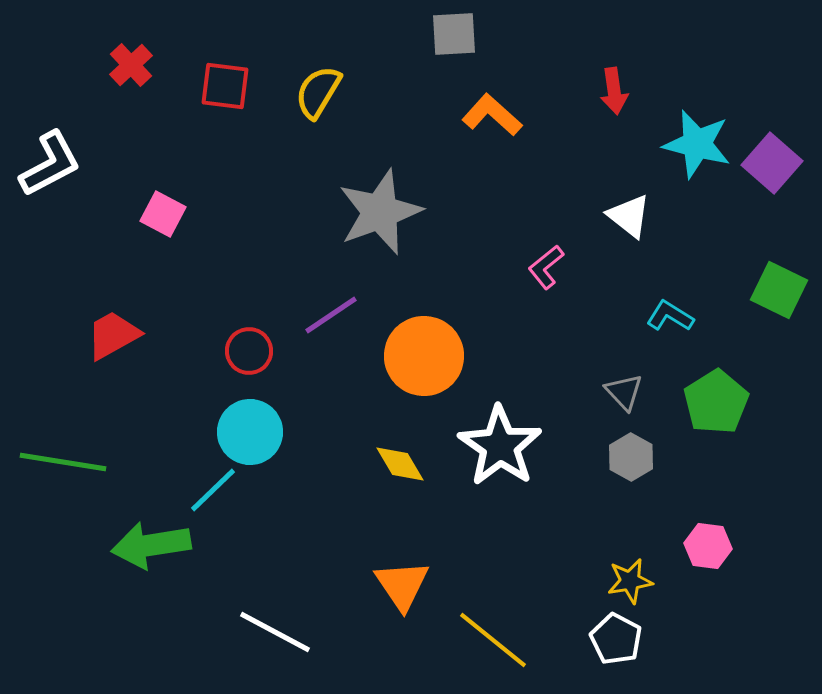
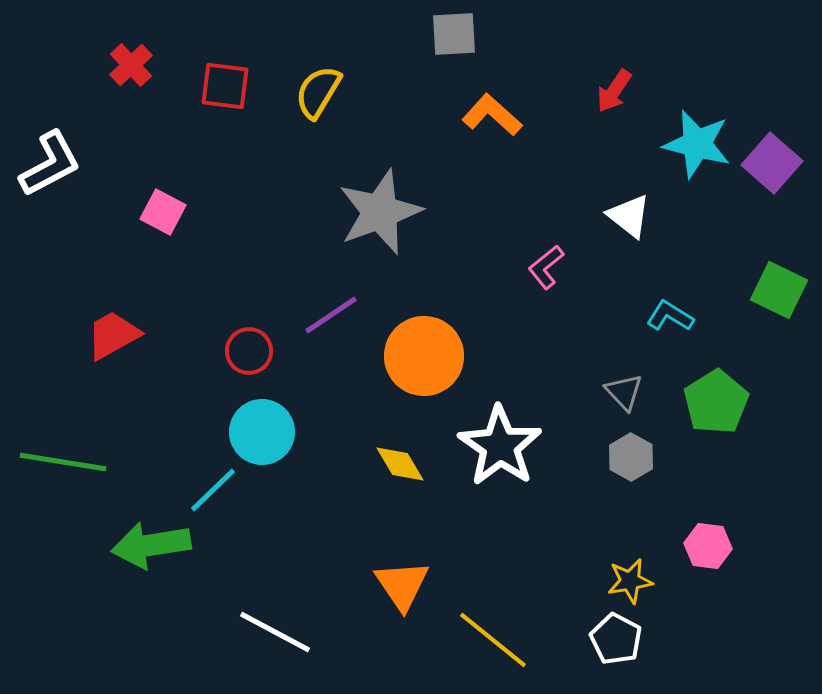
red arrow: rotated 42 degrees clockwise
pink square: moved 2 px up
cyan circle: moved 12 px right
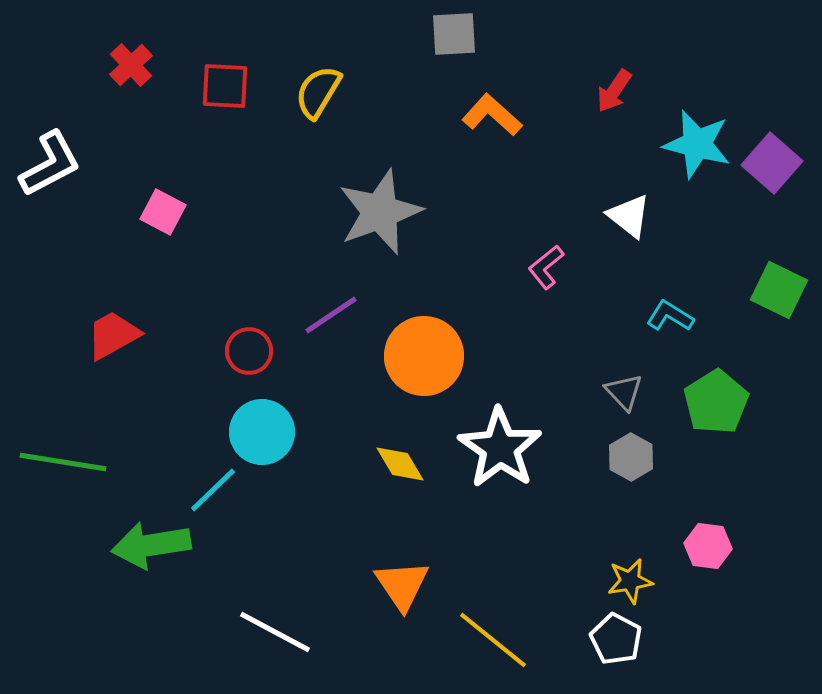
red square: rotated 4 degrees counterclockwise
white star: moved 2 px down
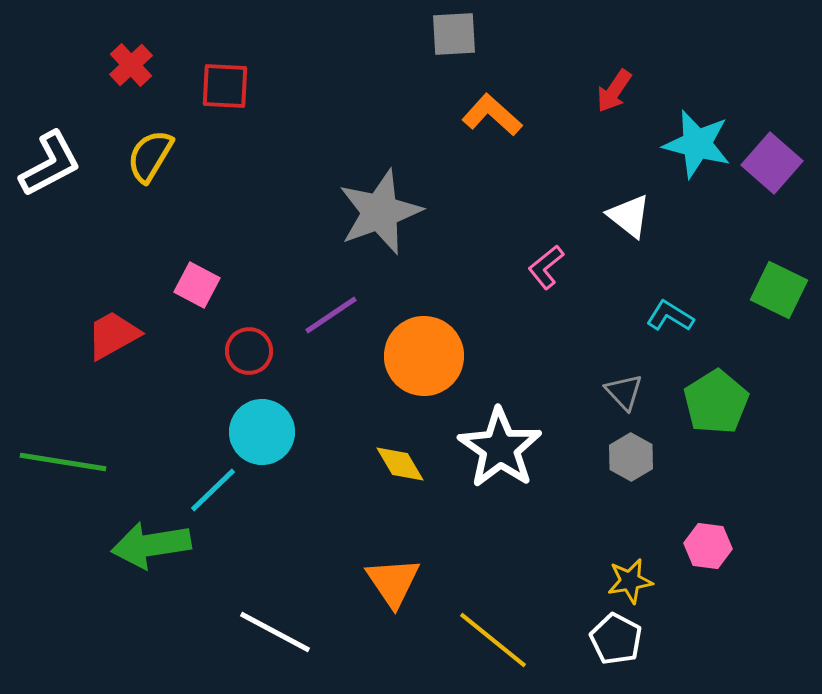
yellow semicircle: moved 168 px left, 64 px down
pink square: moved 34 px right, 73 px down
orange triangle: moved 9 px left, 3 px up
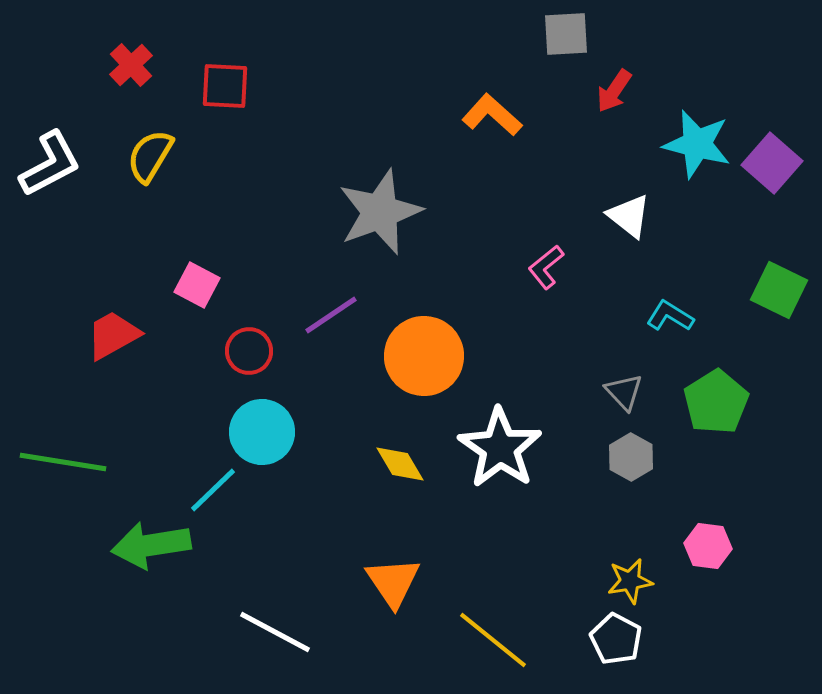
gray square: moved 112 px right
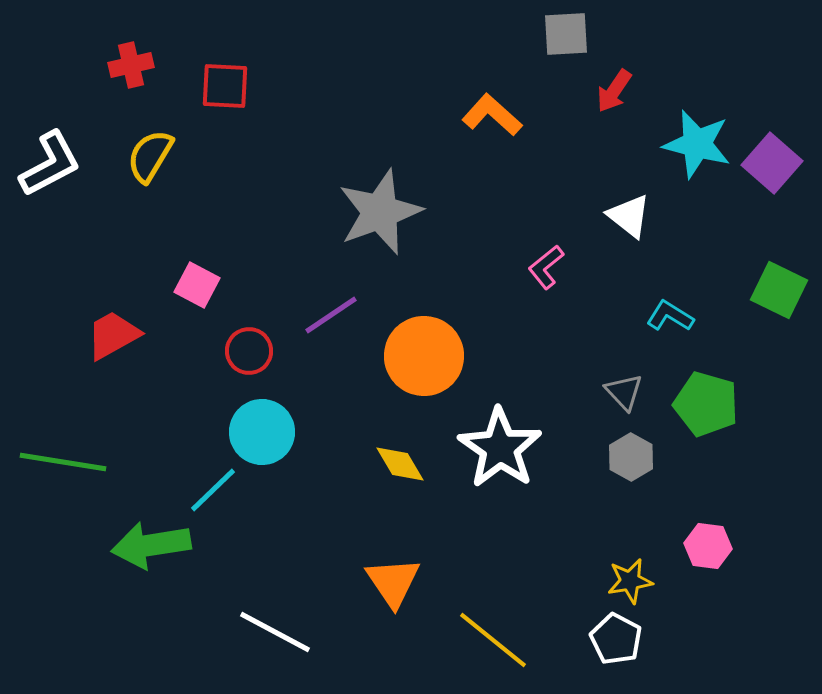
red cross: rotated 30 degrees clockwise
green pentagon: moved 10 px left, 2 px down; rotated 24 degrees counterclockwise
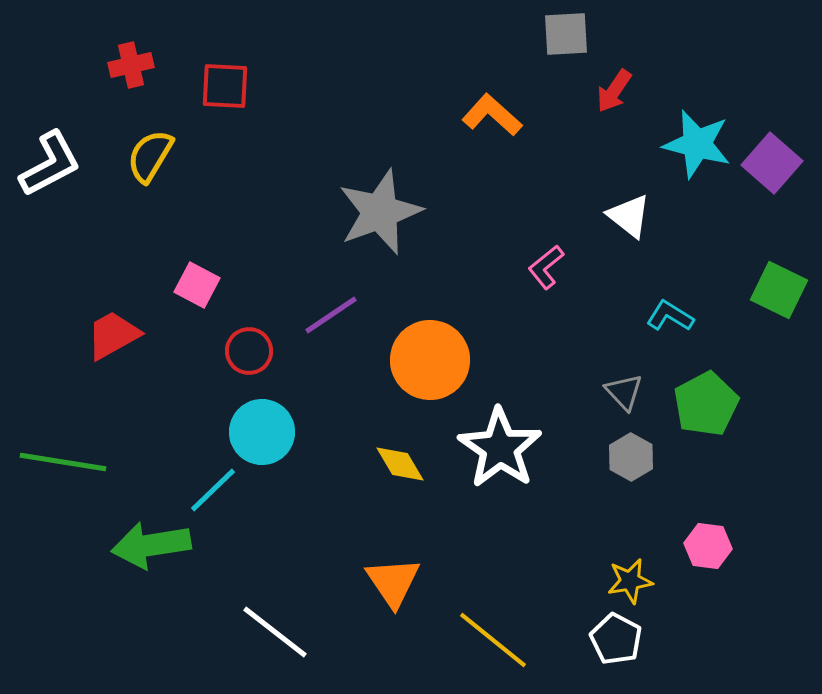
orange circle: moved 6 px right, 4 px down
green pentagon: rotated 28 degrees clockwise
white line: rotated 10 degrees clockwise
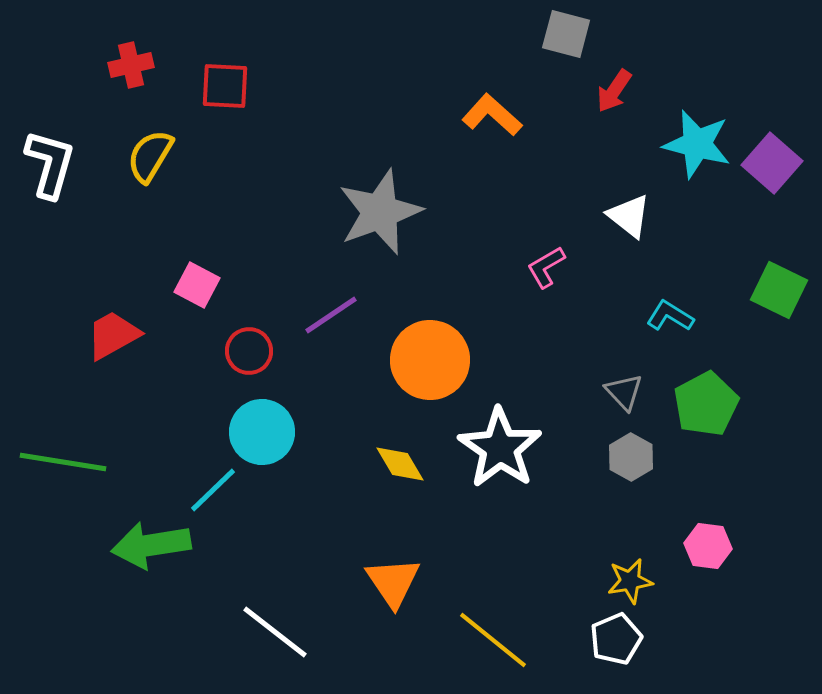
gray square: rotated 18 degrees clockwise
white L-shape: rotated 46 degrees counterclockwise
pink L-shape: rotated 9 degrees clockwise
white pentagon: rotated 21 degrees clockwise
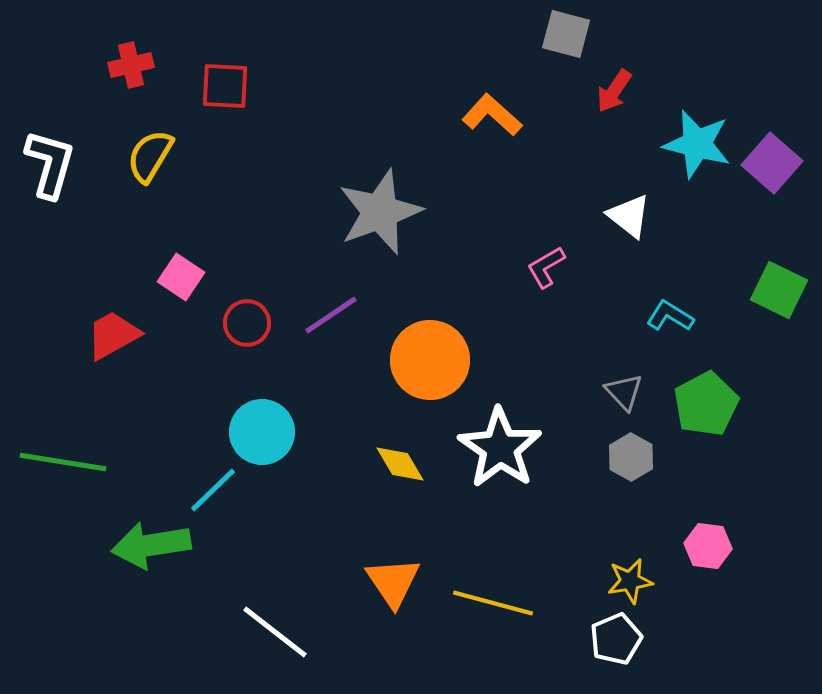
pink square: moved 16 px left, 8 px up; rotated 6 degrees clockwise
red circle: moved 2 px left, 28 px up
yellow line: moved 37 px up; rotated 24 degrees counterclockwise
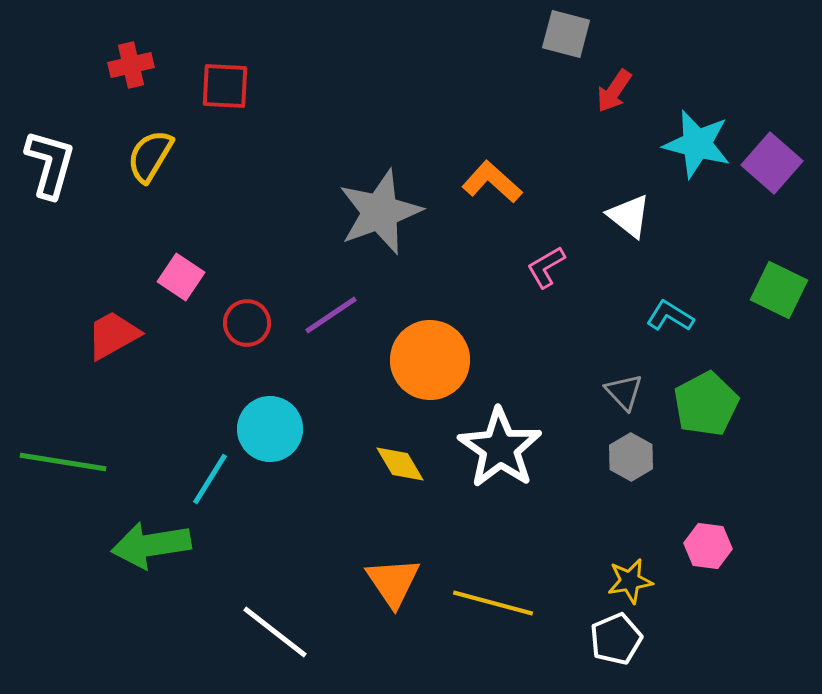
orange L-shape: moved 67 px down
cyan circle: moved 8 px right, 3 px up
cyan line: moved 3 px left, 11 px up; rotated 14 degrees counterclockwise
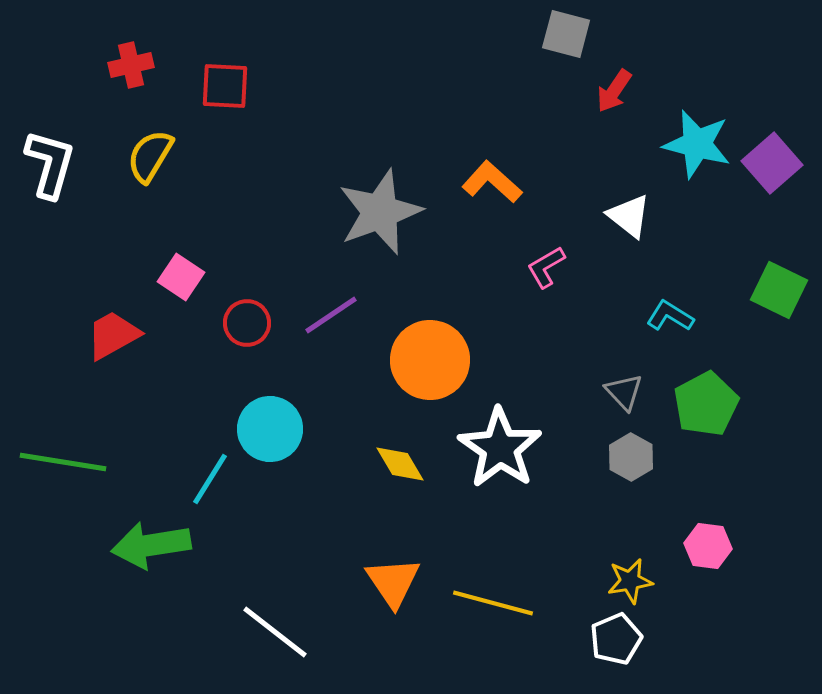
purple square: rotated 8 degrees clockwise
